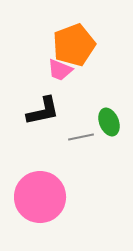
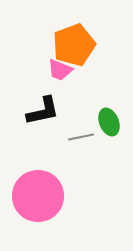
pink circle: moved 2 px left, 1 px up
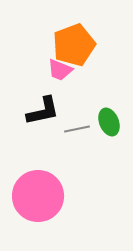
gray line: moved 4 px left, 8 px up
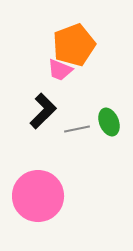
black L-shape: rotated 33 degrees counterclockwise
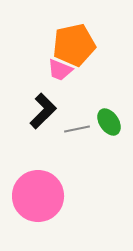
orange pentagon: rotated 9 degrees clockwise
green ellipse: rotated 12 degrees counterclockwise
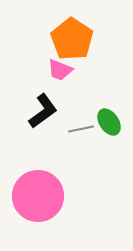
orange pentagon: moved 2 px left, 6 px up; rotated 27 degrees counterclockwise
black L-shape: rotated 9 degrees clockwise
gray line: moved 4 px right
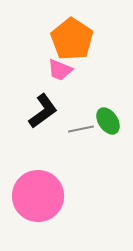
green ellipse: moved 1 px left, 1 px up
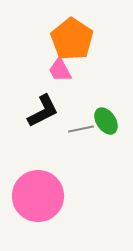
pink trapezoid: rotated 40 degrees clockwise
black L-shape: rotated 9 degrees clockwise
green ellipse: moved 2 px left
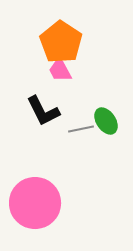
orange pentagon: moved 11 px left, 3 px down
black L-shape: rotated 90 degrees clockwise
pink circle: moved 3 px left, 7 px down
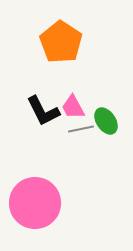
pink trapezoid: moved 13 px right, 37 px down
